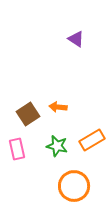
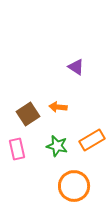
purple triangle: moved 28 px down
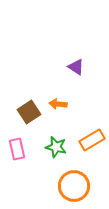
orange arrow: moved 3 px up
brown square: moved 1 px right, 2 px up
green star: moved 1 px left, 1 px down
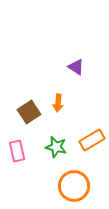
orange arrow: moved 1 px up; rotated 90 degrees counterclockwise
pink rectangle: moved 2 px down
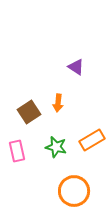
orange circle: moved 5 px down
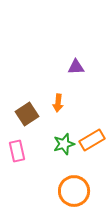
purple triangle: rotated 36 degrees counterclockwise
brown square: moved 2 px left, 2 px down
green star: moved 8 px right, 3 px up; rotated 30 degrees counterclockwise
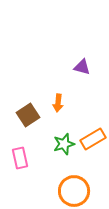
purple triangle: moved 6 px right; rotated 18 degrees clockwise
brown square: moved 1 px right, 1 px down
orange rectangle: moved 1 px right, 1 px up
pink rectangle: moved 3 px right, 7 px down
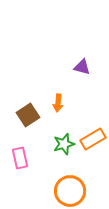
orange circle: moved 4 px left
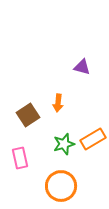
orange circle: moved 9 px left, 5 px up
